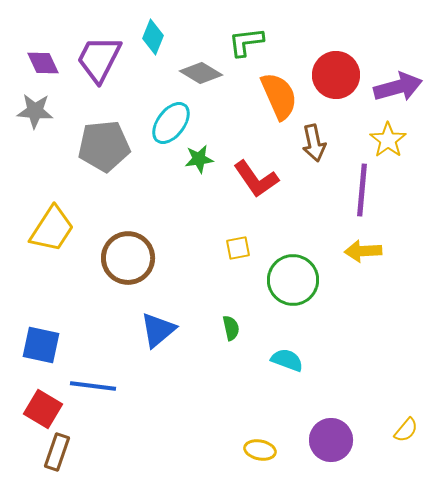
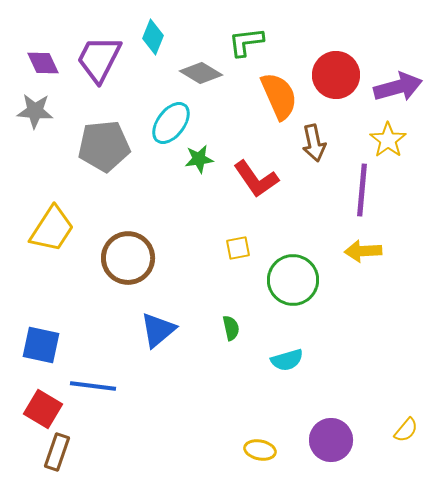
cyan semicircle: rotated 144 degrees clockwise
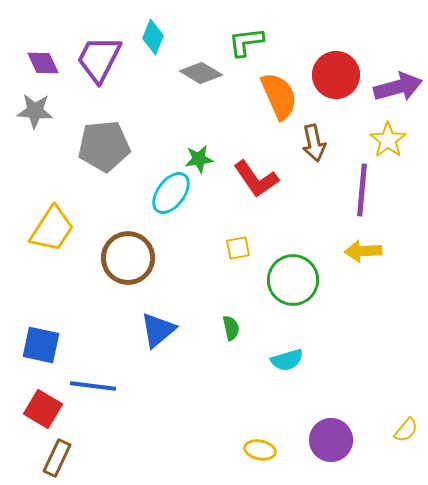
cyan ellipse: moved 70 px down
brown rectangle: moved 6 px down; rotated 6 degrees clockwise
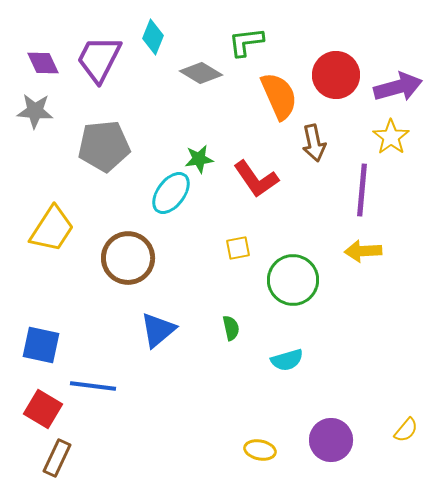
yellow star: moved 3 px right, 3 px up
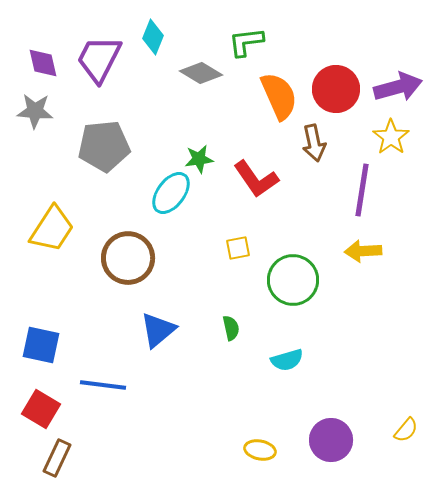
purple diamond: rotated 12 degrees clockwise
red circle: moved 14 px down
purple line: rotated 4 degrees clockwise
blue line: moved 10 px right, 1 px up
red square: moved 2 px left
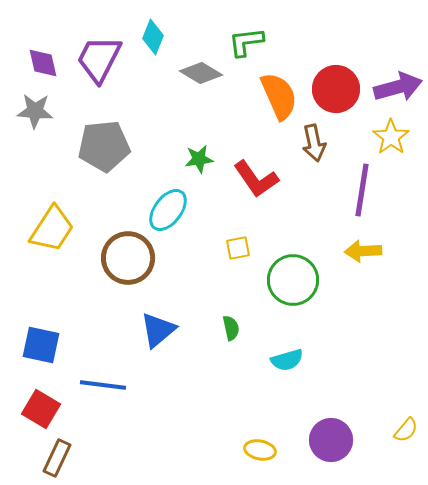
cyan ellipse: moved 3 px left, 17 px down
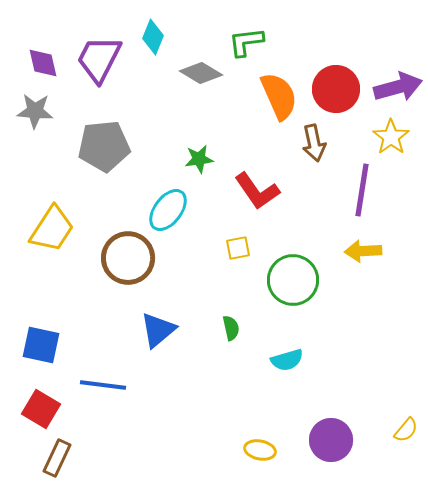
red L-shape: moved 1 px right, 12 px down
